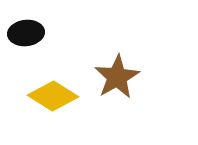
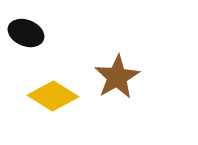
black ellipse: rotated 28 degrees clockwise
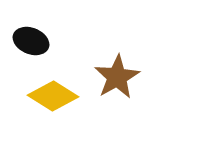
black ellipse: moved 5 px right, 8 px down
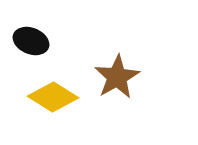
yellow diamond: moved 1 px down
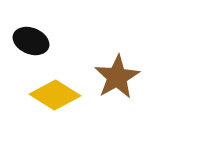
yellow diamond: moved 2 px right, 2 px up
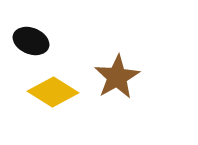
yellow diamond: moved 2 px left, 3 px up
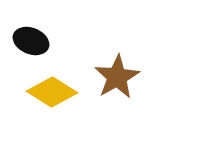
yellow diamond: moved 1 px left
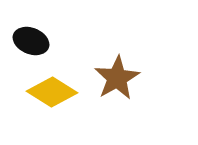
brown star: moved 1 px down
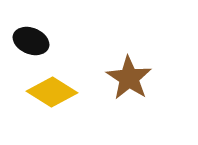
brown star: moved 12 px right; rotated 9 degrees counterclockwise
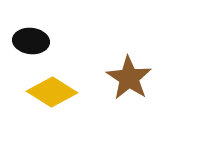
black ellipse: rotated 16 degrees counterclockwise
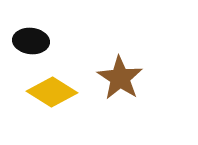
brown star: moved 9 px left
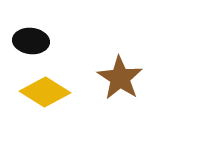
yellow diamond: moved 7 px left
